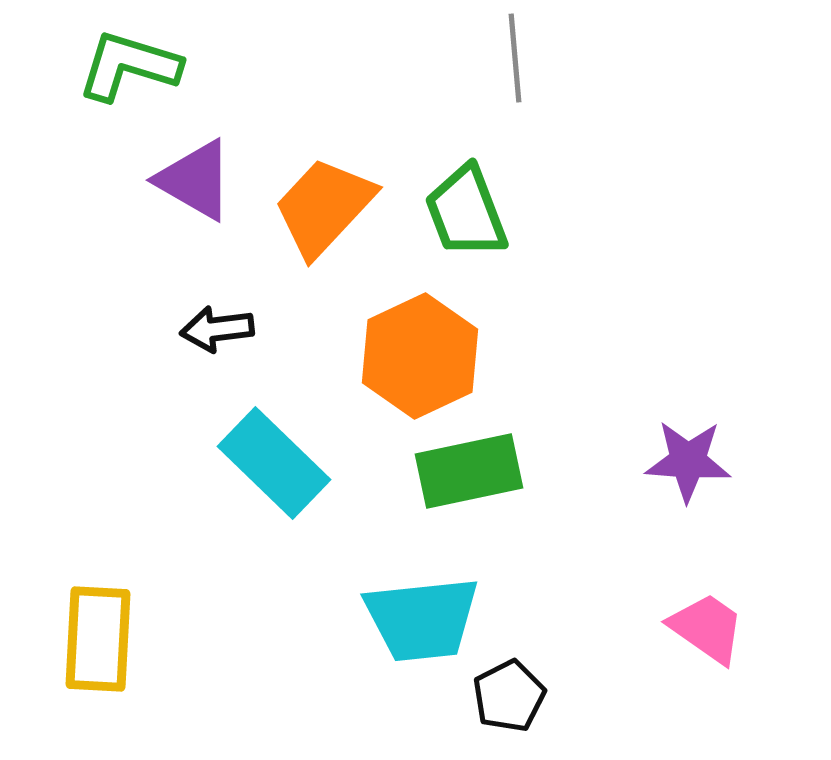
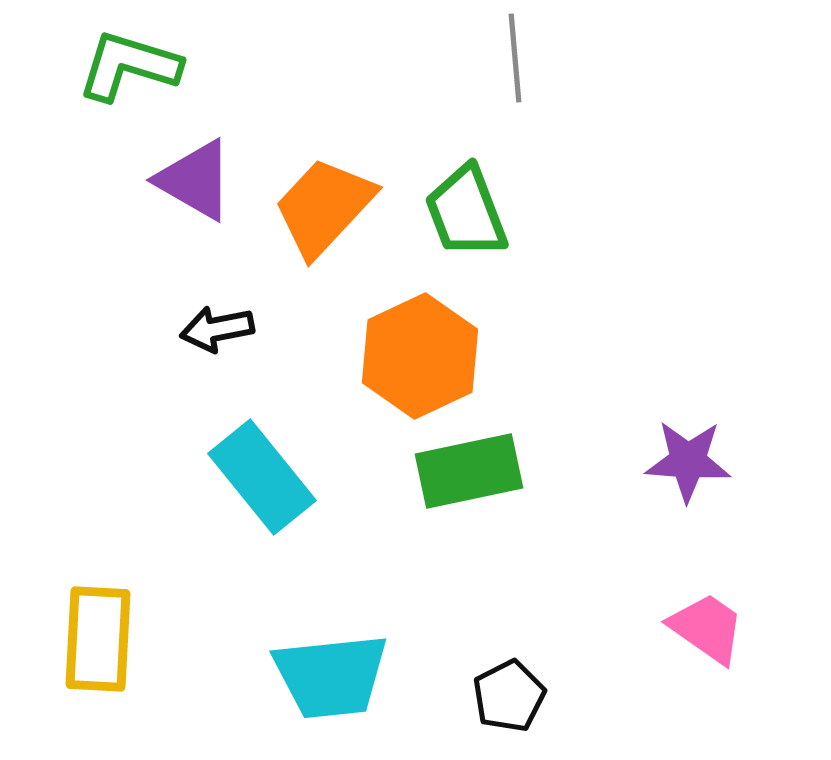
black arrow: rotated 4 degrees counterclockwise
cyan rectangle: moved 12 px left, 14 px down; rotated 7 degrees clockwise
cyan trapezoid: moved 91 px left, 57 px down
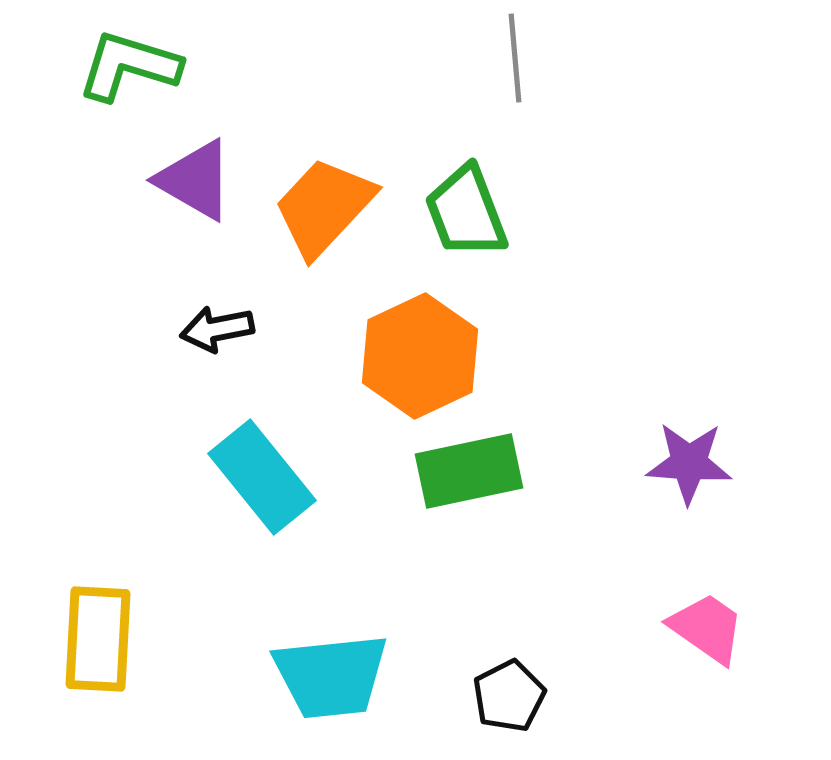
purple star: moved 1 px right, 2 px down
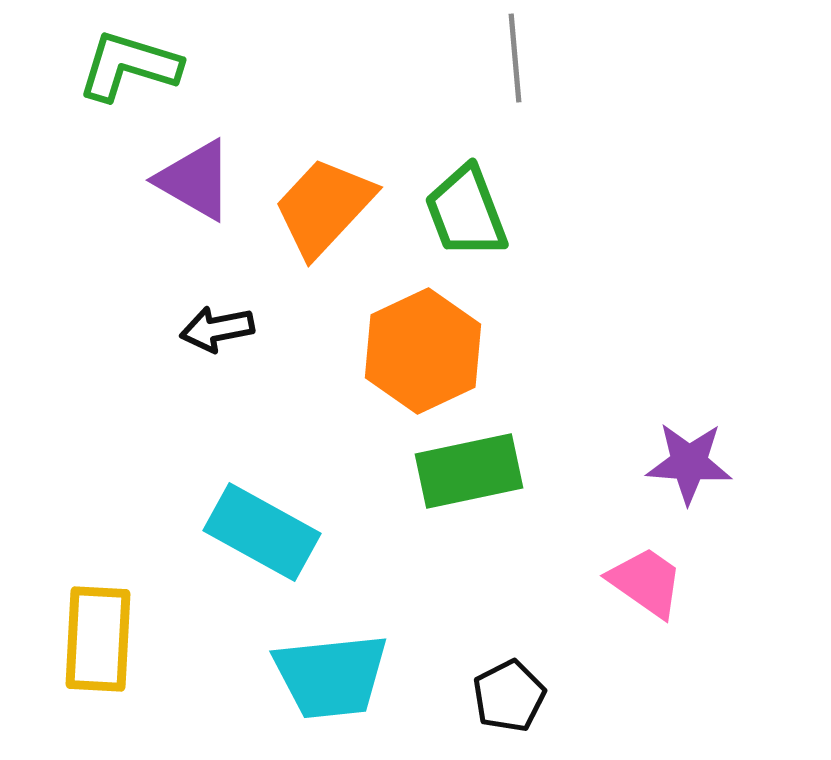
orange hexagon: moved 3 px right, 5 px up
cyan rectangle: moved 55 px down; rotated 22 degrees counterclockwise
pink trapezoid: moved 61 px left, 46 px up
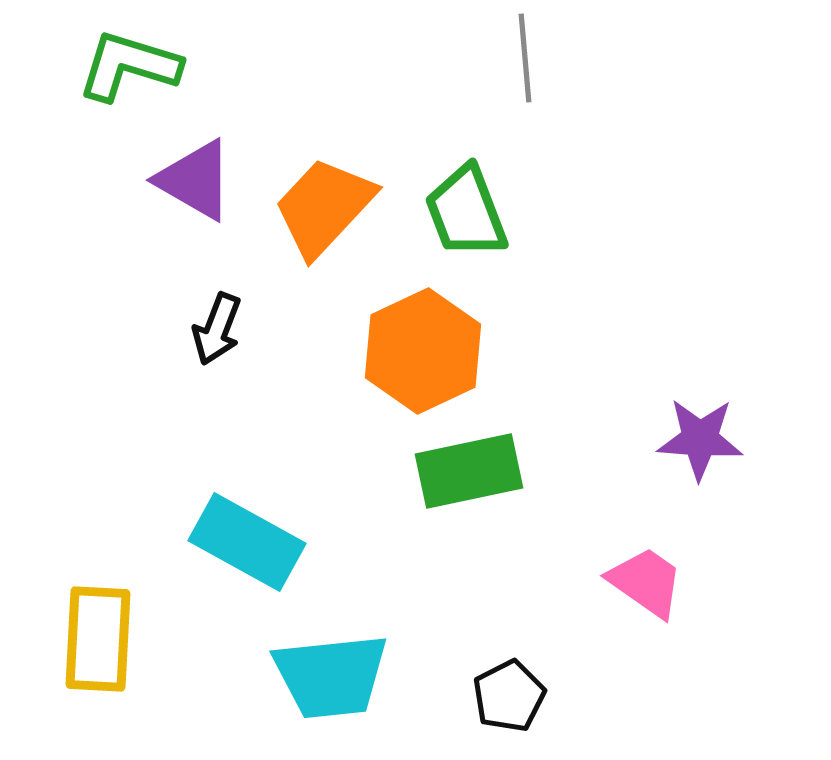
gray line: moved 10 px right
black arrow: rotated 58 degrees counterclockwise
purple star: moved 11 px right, 24 px up
cyan rectangle: moved 15 px left, 10 px down
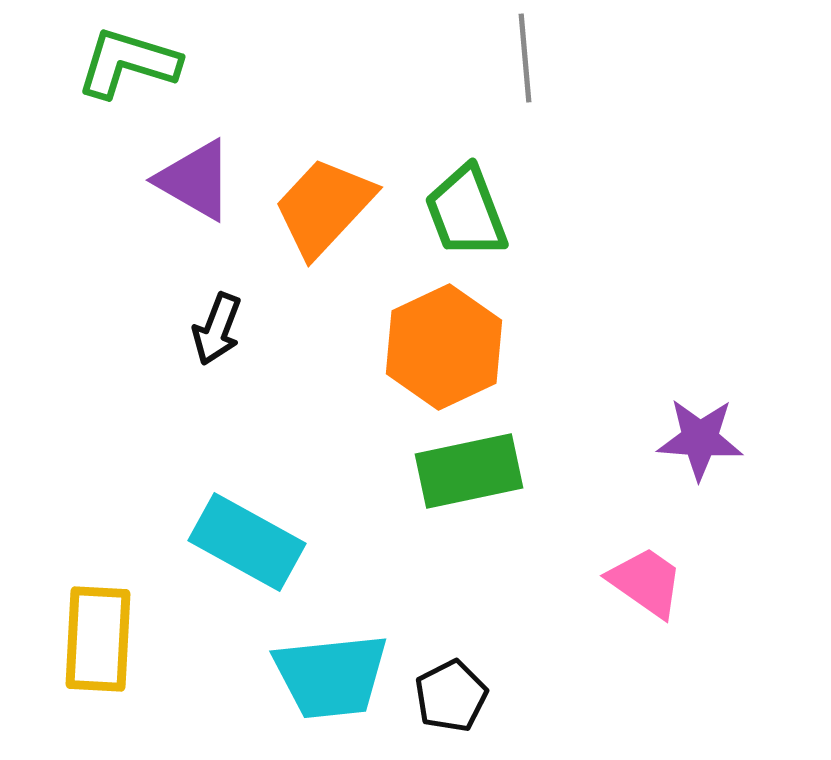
green L-shape: moved 1 px left, 3 px up
orange hexagon: moved 21 px right, 4 px up
black pentagon: moved 58 px left
